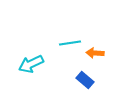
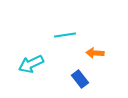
cyan line: moved 5 px left, 8 px up
blue rectangle: moved 5 px left, 1 px up; rotated 12 degrees clockwise
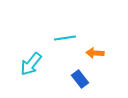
cyan line: moved 3 px down
cyan arrow: rotated 25 degrees counterclockwise
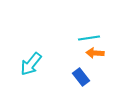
cyan line: moved 24 px right
blue rectangle: moved 1 px right, 2 px up
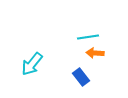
cyan line: moved 1 px left, 1 px up
cyan arrow: moved 1 px right
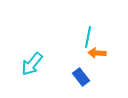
cyan line: rotated 70 degrees counterclockwise
orange arrow: moved 2 px right
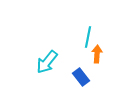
orange arrow: moved 1 px down; rotated 90 degrees clockwise
cyan arrow: moved 15 px right, 2 px up
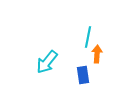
blue rectangle: moved 2 px right, 2 px up; rotated 30 degrees clockwise
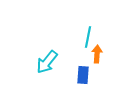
blue rectangle: rotated 12 degrees clockwise
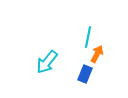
orange arrow: rotated 24 degrees clockwise
blue rectangle: moved 2 px right, 1 px up; rotated 18 degrees clockwise
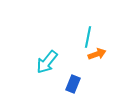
orange arrow: rotated 42 degrees clockwise
blue rectangle: moved 12 px left, 10 px down
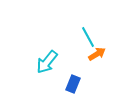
cyan line: rotated 40 degrees counterclockwise
orange arrow: rotated 12 degrees counterclockwise
